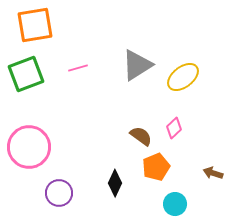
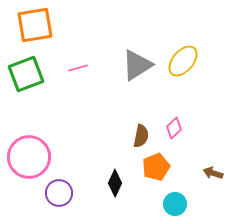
yellow ellipse: moved 16 px up; rotated 12 degrees counterclockwise
brown semicircle: rotated 65 degrees clockwise
pink circle: moved 10 px down
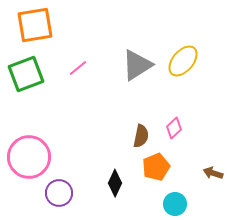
pink line: rotated 24 degrees counterclockwise
